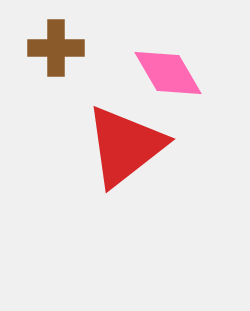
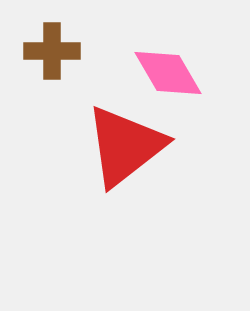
brown cross: moved 4 px left, 3 px down
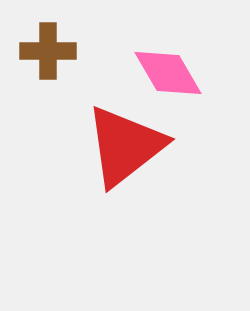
brown cross: moved 4 px left
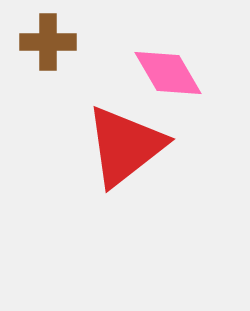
brown cross: moved 9 px up
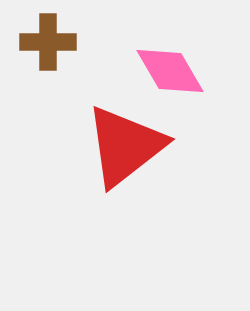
pink diamond: moved 2 px right, 2 px up
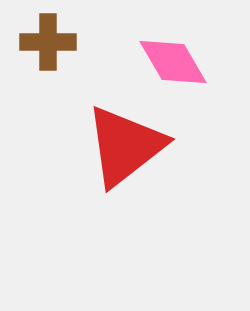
pink diamond: moved 3 px right, 9 px up
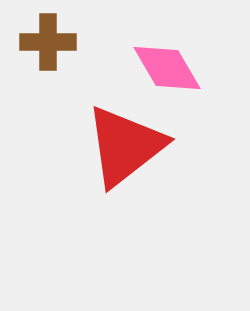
pink diamond: moved 6 px left, 6 px down
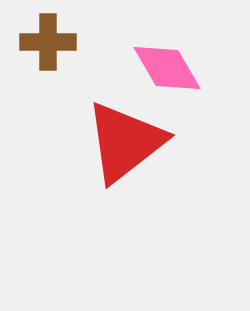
red triangle: moved 4 px up
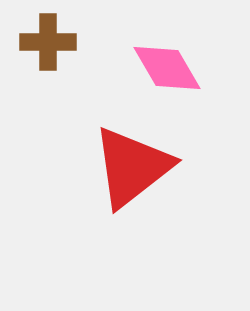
red triangle: moved 7 px right, 25 px down
